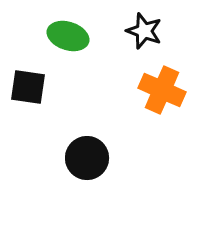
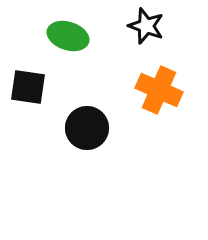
black star: moved 2 px right, 5 px up
orange cross: moved 3 px left
black circle: moved 30 px up
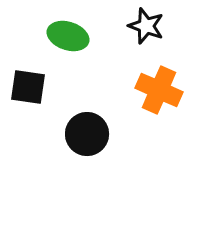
black circle: moved 6 px down
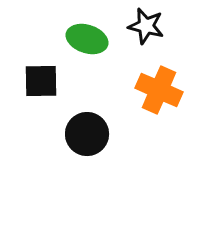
black star: rotated 6 degrees counterclockwise
green ellipse: moved 19 px right, 3 px down
black square: moved 13 px right, 6 px up; rotated 9 degrees counterclockwise
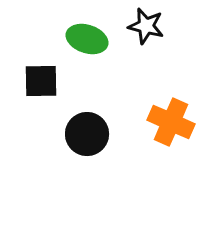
orange cross: moved 12 px right, 32 px down
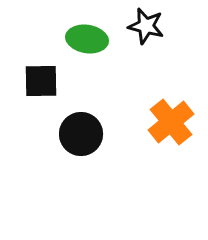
green ellipse: rotated 9 degrees counterclockwise
orange cross: rotated 27 degrees clockwise
black circle: moved 6 px left
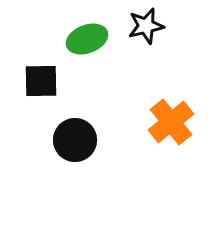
black star: rotated 27 degrees counterclockwise
green ellipse: rotated 30 degrees counterclockwise
black circle: moved 6 px left, 6 px down
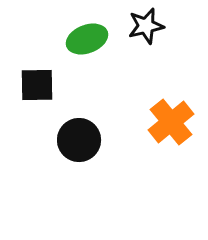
black square: moved 4 px left, 4 px down
black circle: moved 4 px right
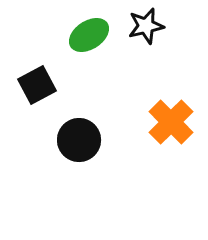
green ellipse: moved 2 px right, 4 px up; rotated 12 degrees counterclockwise
black square: rotated 27 degrees counterclockwise
orange cross: rotated 6 degrees counterclockwise
